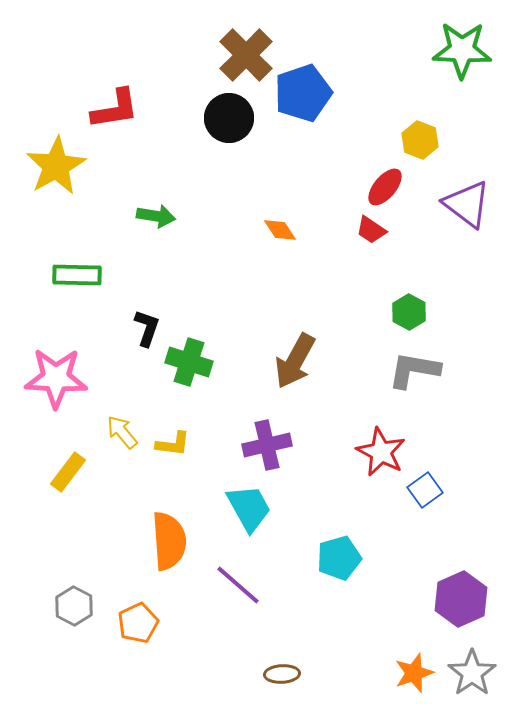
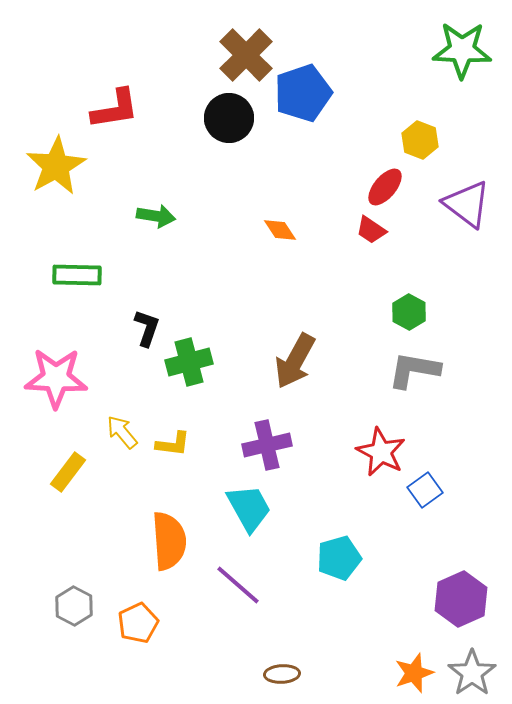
green cross: rotated 33 degrees counterclockwise
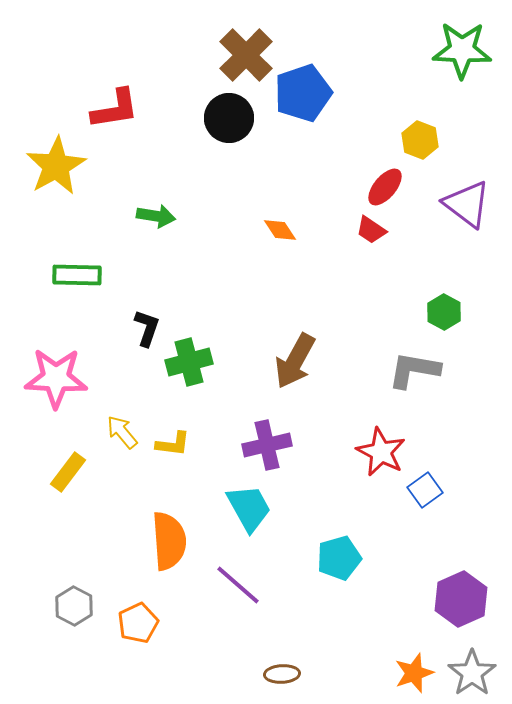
green hexagon: moved 35 px right
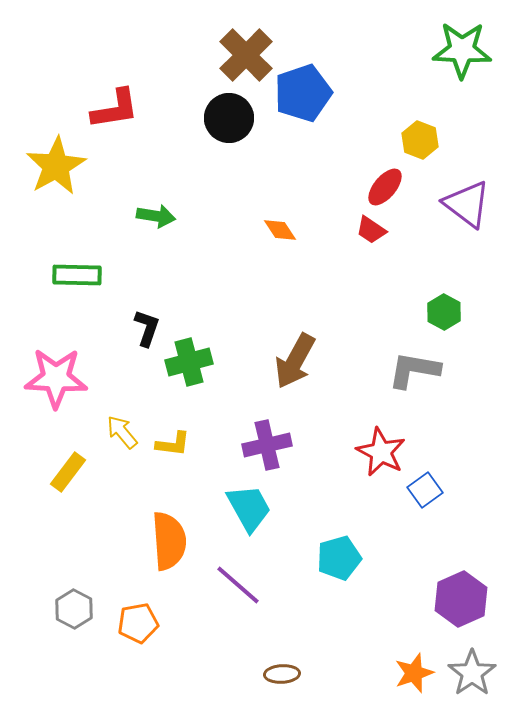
gray hexagon: moved 3 px down
orange pentagon: rotated 15 degrees clockwise
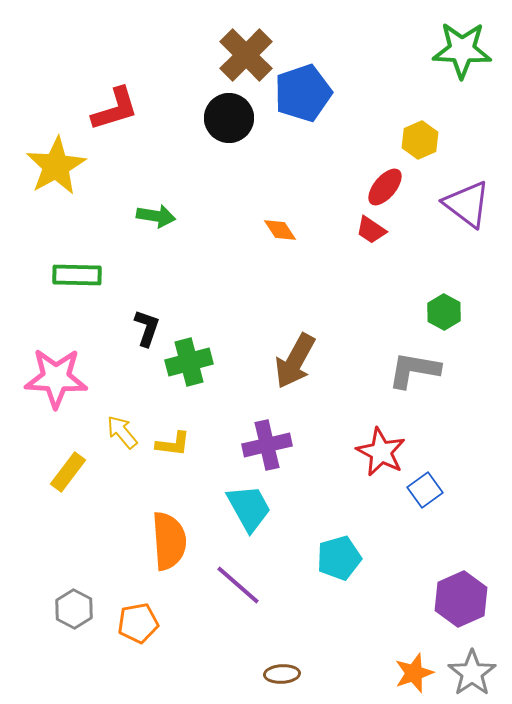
red L-shape: rotated 8 degrees counterclockwise
yellow hexagon: rotated 15 degrees clockwise
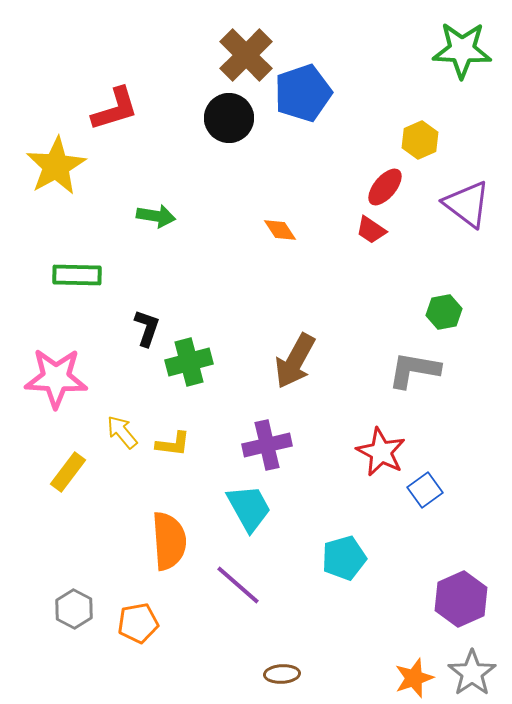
green hexagon: rotated 20 degrees clockwise
cyan pentagon: moved 5 px right
orange star: moved 5 px down
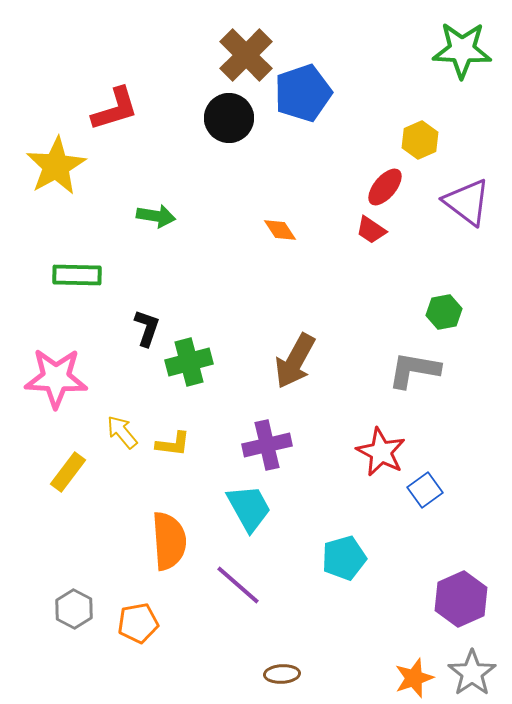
purple triangle: moved 2 px up
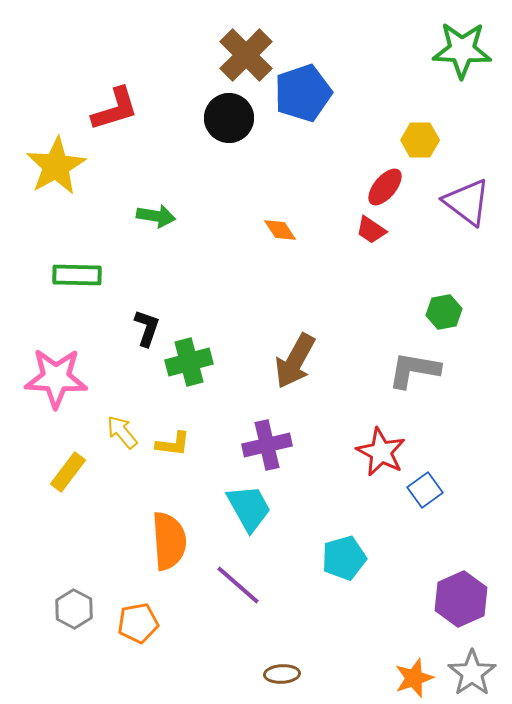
yellow hexagon: rotated 24 degrees clockwise
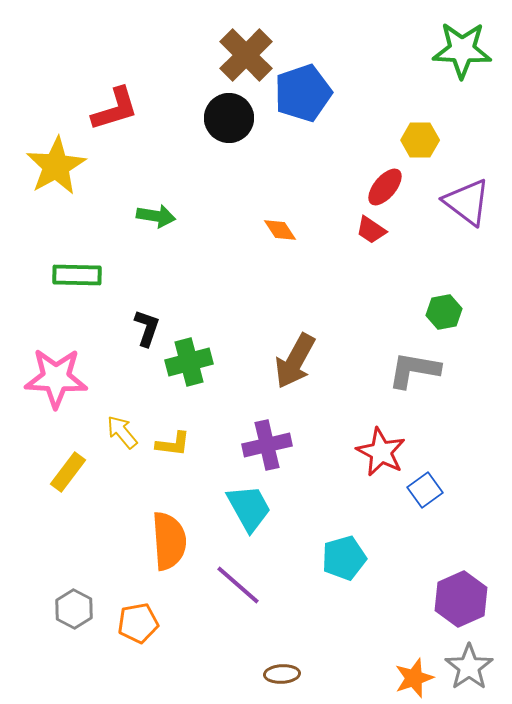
gray star: moved 3 px left, 6 px up
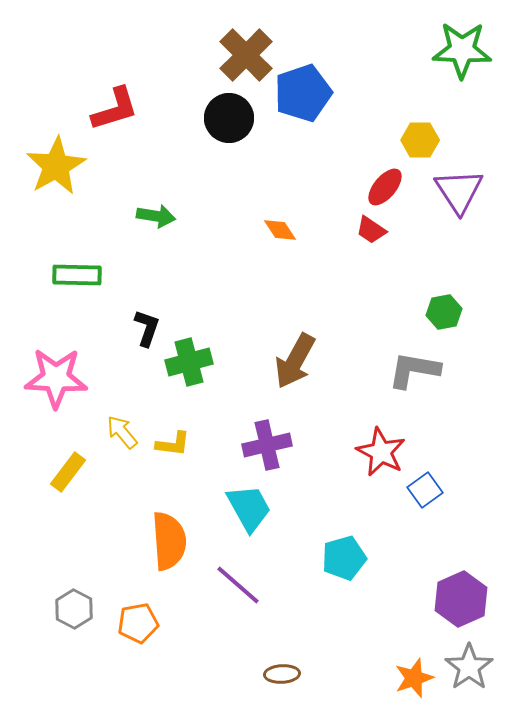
purple triangle: moved 8 px left, 11 px up; rotated 20 degrees clockwise
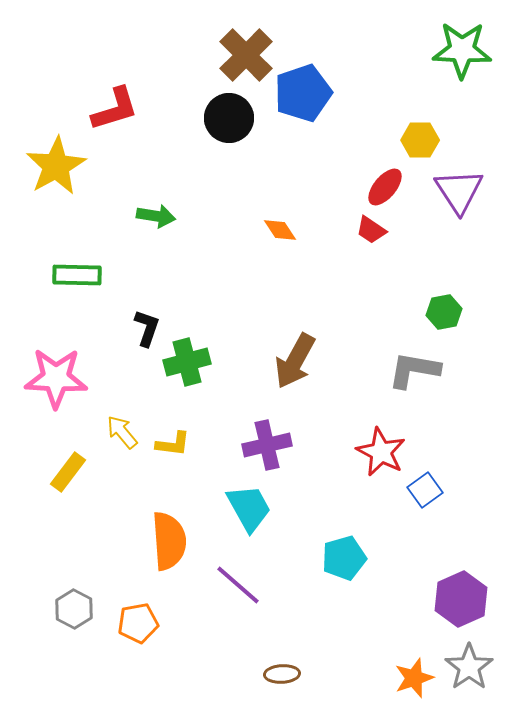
green cross: moved 2 px left
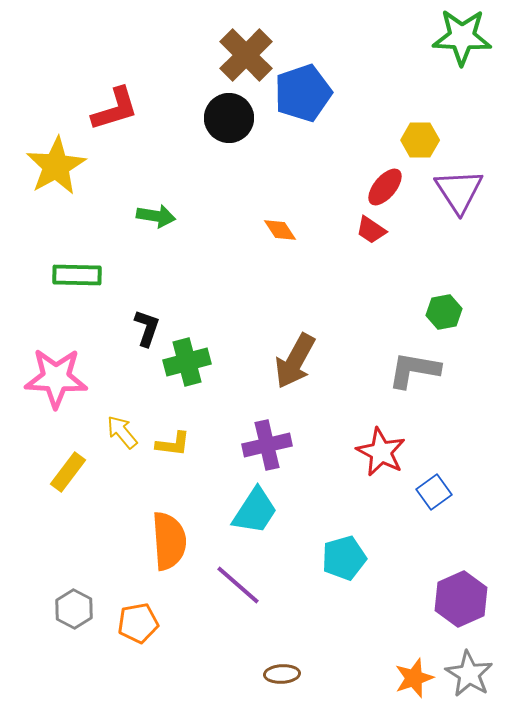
green star: moved 13 px up
blue square: moved 9 px right, 2 px down
cyan trapezoid: moved 6 px right, 3 px down; rotated 62 degrees clockwise
gray star: moved 7 px down; rotated 6 degrees counterclockwise
